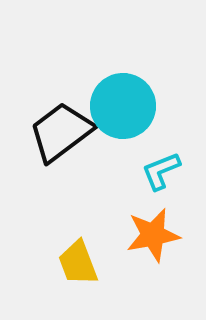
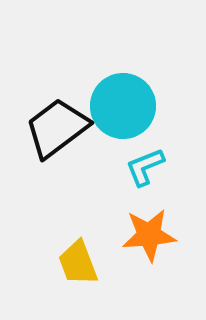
black trapezoid: moved 4 px left, 4 px up
cyan L-shape: moved 16 px left, 4 px up
orange star: moved 4 px left; rotated 6 degrees clockwise
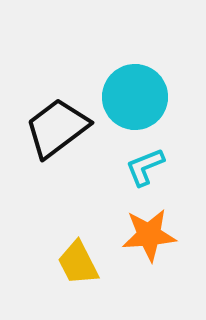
cyan circle: moved 12 px right, 9 px up
yellow trapezoid: rotated 6 degrees counterclockwise
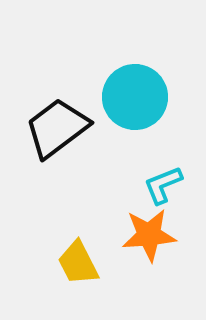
cyan L-shape: moved 18 px right, 18 px down
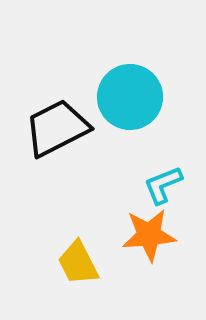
cyan circle: moved 5 px left
black trapezoid: rotated 10 degrees clockwise
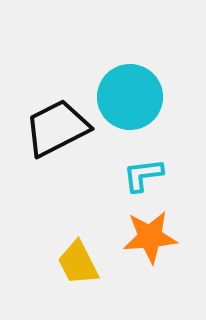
cyan L-shape: moved 20 px left, 10 px up; rotated 15 degrees clockwise
orange star: moved 1 px right, 2 px down
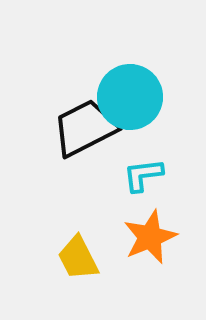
black trapezoid: moved 28 px right
orange star: rotated 18 degrees counterclockwise
yellow trapezoid: moved 5 px up
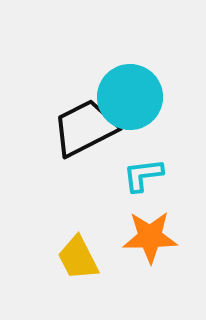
orange star: rotated 22 degrees clockwise
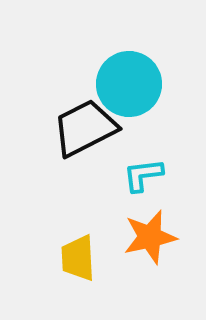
cyan circle: moved 1 px left, 13 px up
orange star: rotated 12 degrees counterclockwise
yellow trapezoid: rotated 24 degrees clockwise
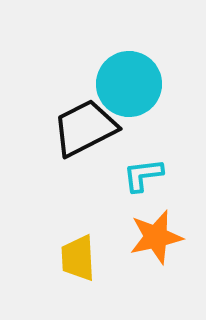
orange star: moved 6 px right
